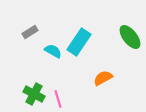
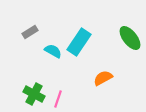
green ellipse: moved 1 px down
pink line: rotated 36 degrees clockwise
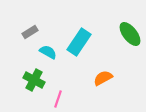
green ellipse: moved 4 px up
cyan semicircle: moved 5 px left, 1 px down
green cross: moved 14 px up
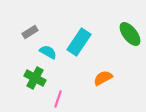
green cross: moved 1 px right, 2 px up
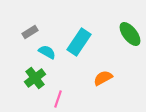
cyan semicircle: moved 1 px left
green cross: rotated 25 degrees clockwise
